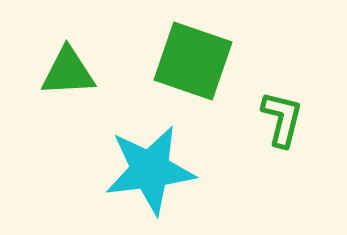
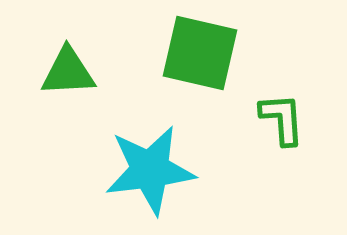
green square: moved 7 px right, 8 px up; rotated 6 degrees counterclockwise
green L-shape: rotated 18 degrees counterclockwise
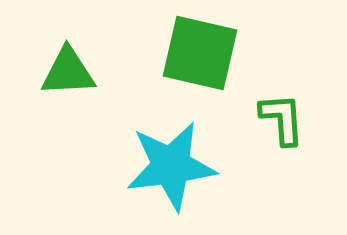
cyan star: moved 21 px right, 4 px up
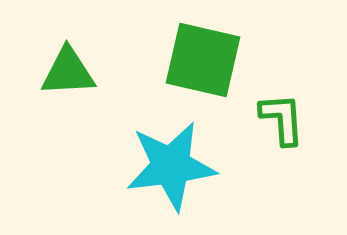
green square: moved 3 px right, 7 px down
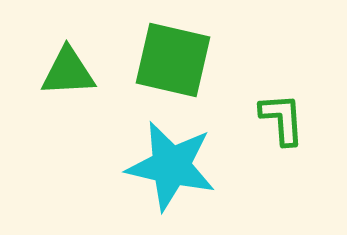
green square: moved 30 px left
cyan star: rotated 20 degrees clockwise
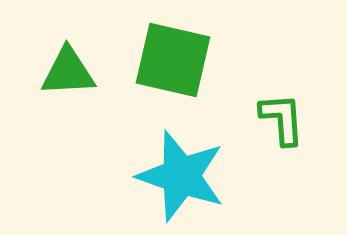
cyan star: moved 10 px right, 10 px down; rotated 6 degrees clockwise
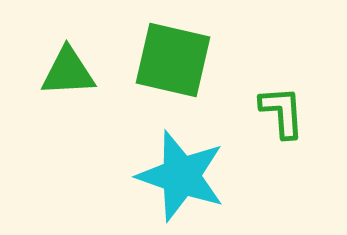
green L-shape: moved 7 px up
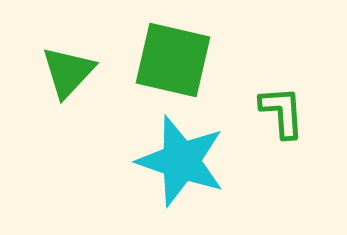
green triangle: rotated 44 degrees counterclockwise
cyan star: moved 15 px up
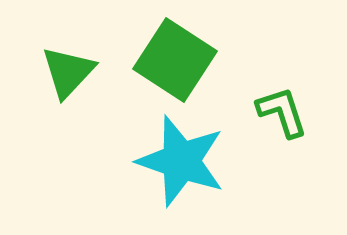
green square: moved 2 px right; rotated 20 degrees clockwise
green L-shape: rotated 14 degrees counterclockwise
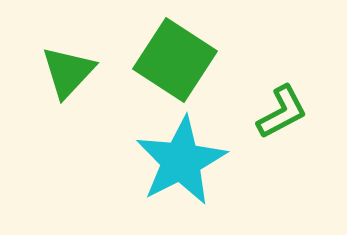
green L-shape: rotated 80 degrees clockwise
cyan star: rotated 26 degrees clockwise
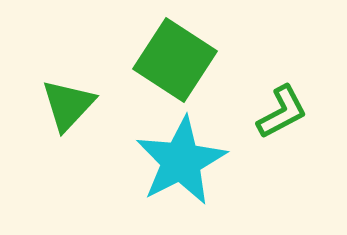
green triangle: moved 33 px down
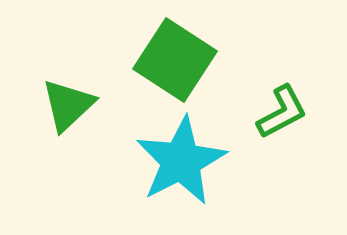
green triangle: rotated 4 degrees clockwise
